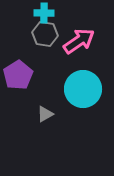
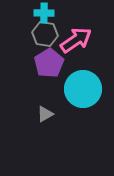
pink arrow: moved 3 px left, 1 px up
purple pentagon: moved 31 px right, 12 px up
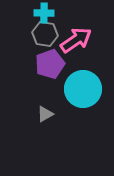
purple pentagon: moved 1 px right, 1 px down; rotated 12 degrees clockwise
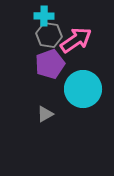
cyan cross: moved 3 px down
gray hexagon: moved 4 px right, 1 px down
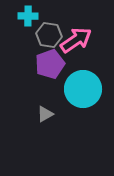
cyan cross: moved 16 px left
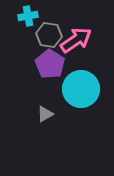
cyan cross: rotated 12 degrees counterclockwise
purple pentagon: rotated 20 degrees counterclockwise
cyan circle: moved 2 px left
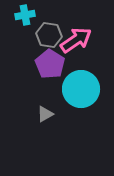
cyan cross: moved 3 px left, 1 px up
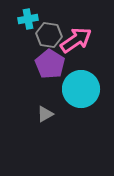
cyan cross: moved 3 px right, 4 px down
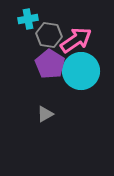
cyan circle: moved 18 px up
